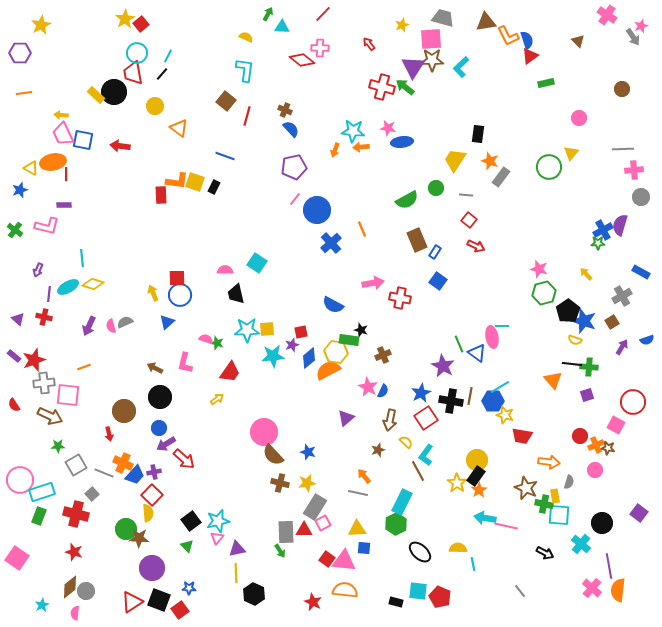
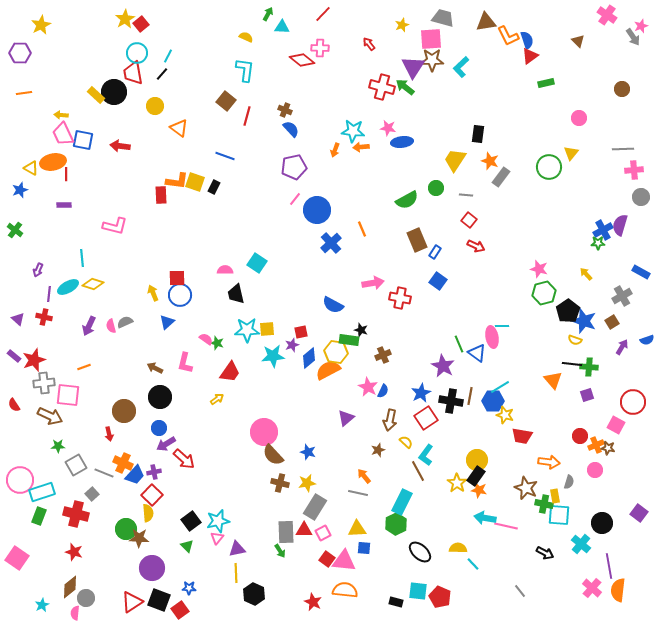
pink L-shape at (47, 226): moved 68 px right
pink semicircle at (206, 339): rotated 16 degrees clockwise
orange star at (479, 490): rotated 28 degrees counterclockwise
pink square at (323, 523): moved 10 px down
cyan line at (473, 564): rotated 32 degrees counterclockwise
gray circle at (86, 591): moved 7 px down
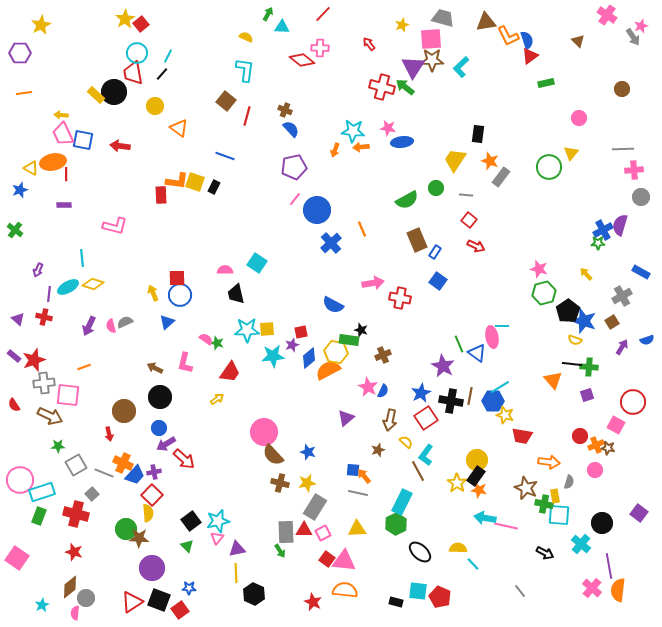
blue square at (364, 548): moved 11 px left, 78 px up
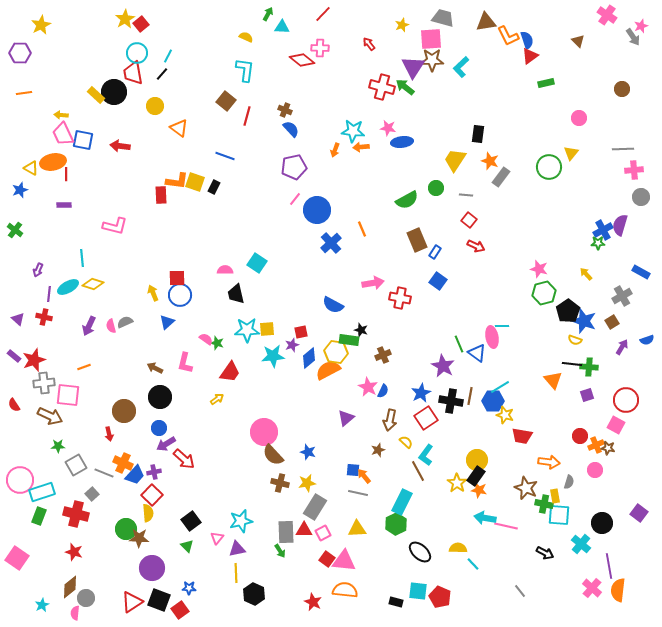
red circle at (633, 402): moved 7 px left, 2 px up
cyan star at (218, 521): moved 23 px right
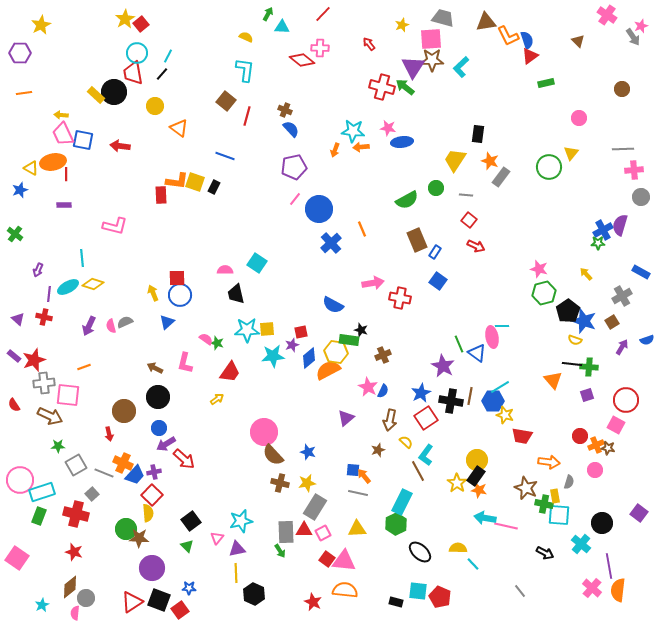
blue circle at (317, 210): moved 2 px right, 1 px up
green cross at (15, 230): moved 4 px down
black circle at (160, 397): moved 2 px left
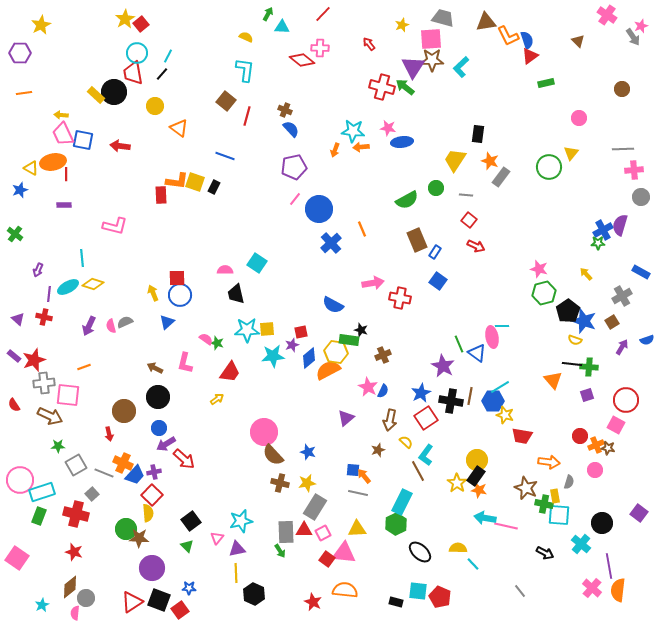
pink triangle at (344, 561): moved 8 px up
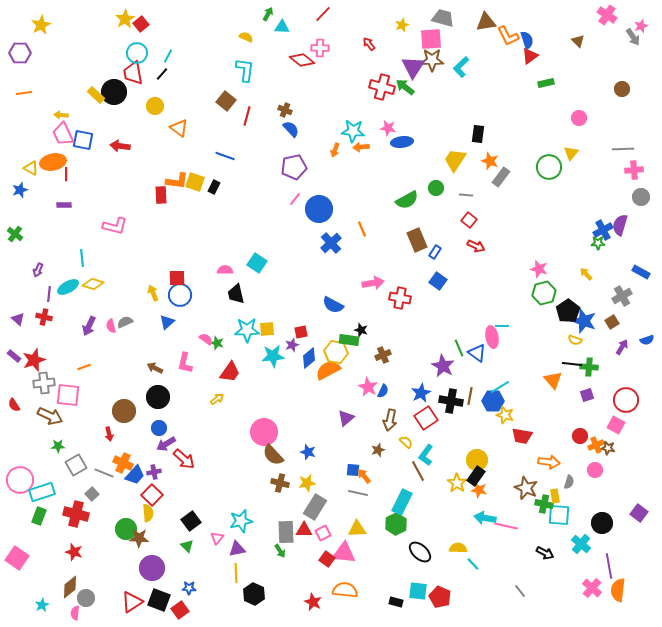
green line at (459, 344): moved 4 px down
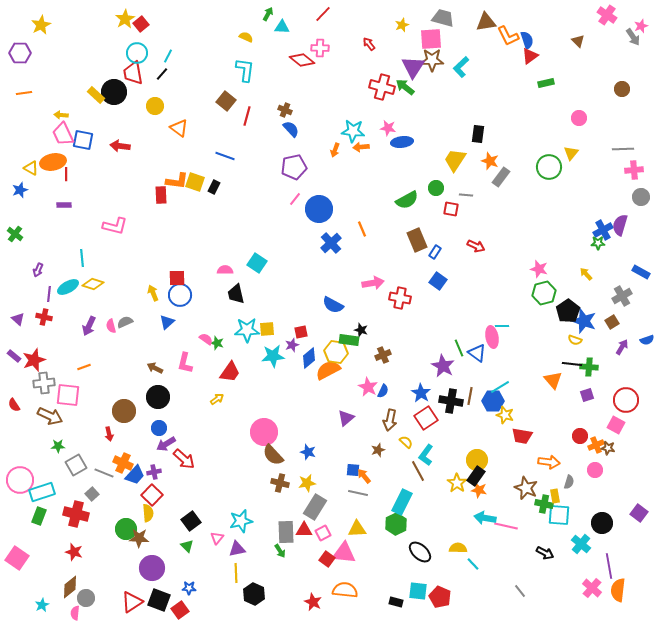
red square at (469, 220): moved 18 px left, 11 px up; rotated 28 degrees counterclockwise
blue star at (421, 393): rotated 12 degrees counterclockwise
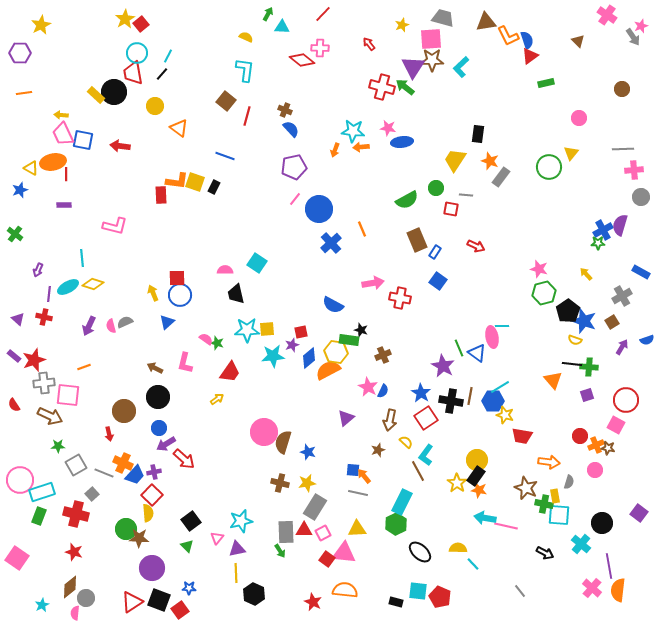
brown semicircle at (273, 455): moved 10 px right, 13 px up; rotated 60 degrees clockwise
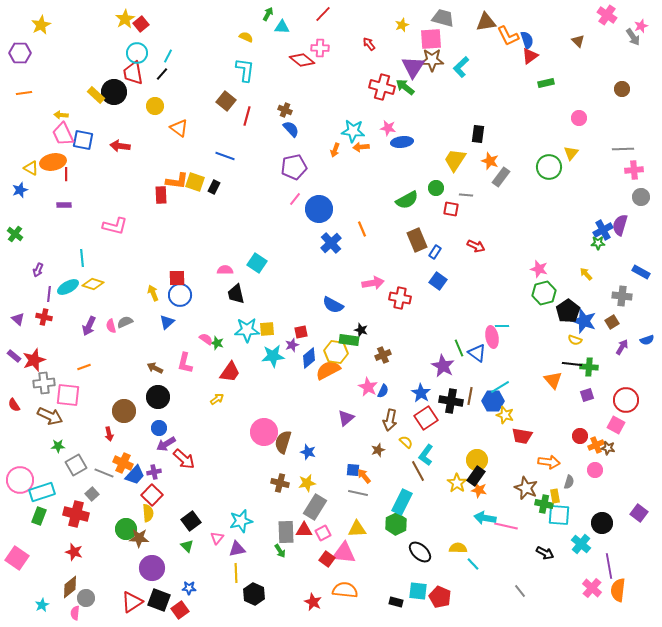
gray cross at (622, 296): rotated 36 degrees clockwise
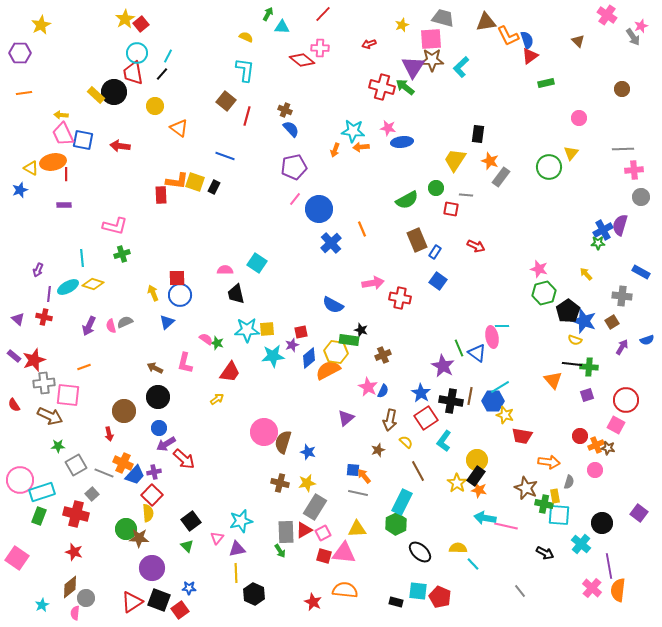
red arrow at (369, 44): rotated 72 degrees counterclockwise
green cross at (15, 234): moved 107 px right, 20 px down; rotated 35 degrees clockwise
cyan L-shape at (426, 455): moved 18 px right, 14 px up
red triangle at (304, 530): rotated 30 degrees counterclockwise
red square at (327, 559): moved 3 px left, 3 px up; rotated 21 degrees counterclockwise
